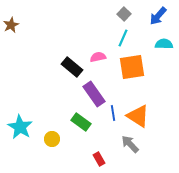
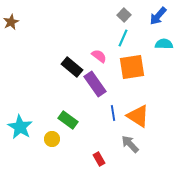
gray square: moved 1 px down
brown star: moved 3 px up
pink semicircle: moved 1 px right, 1 px up; rotated 49 degrees clockwise
purple rectangle: moved 1 px right, 10 px up
green rectangle: moved 13 px left, 2 px up
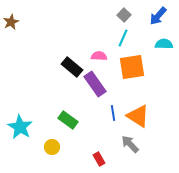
pink semicircle: rotated 35 degrees counterclockwise
yellow circle: moved 8 px down
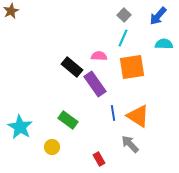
brown star: moved 11 px up
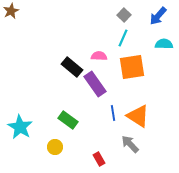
yellow circle: moved 3 px right
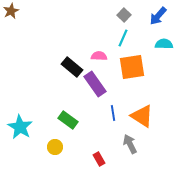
orange triangle: moved 4 px right
gray arrow: rotated 18 degrees clockwise
